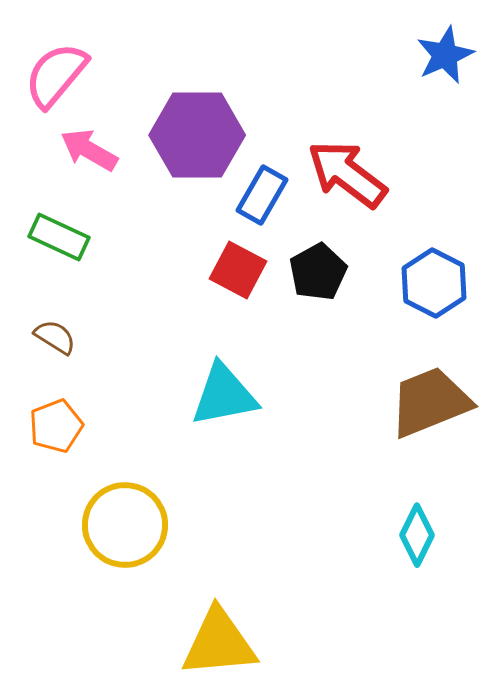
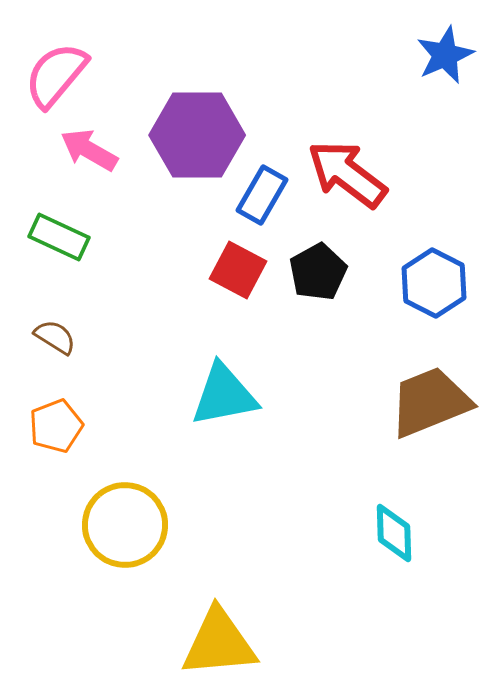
cyan diamond: moved 23 px left, 2 px up; rotated 28 degrees counterclockwise
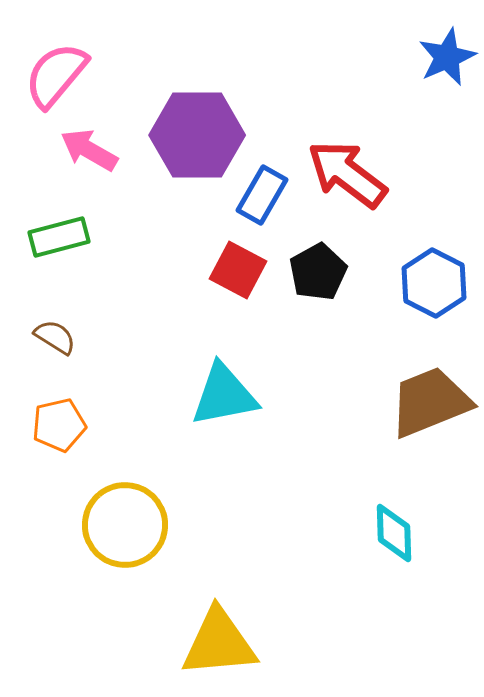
blue star: moved 2 px right, 2 px down
green rectangle: rotated 40 degrees counterclockwise
orange pentagon: moved 3 px right, 1 px up; rotated 8 degrees clockwise
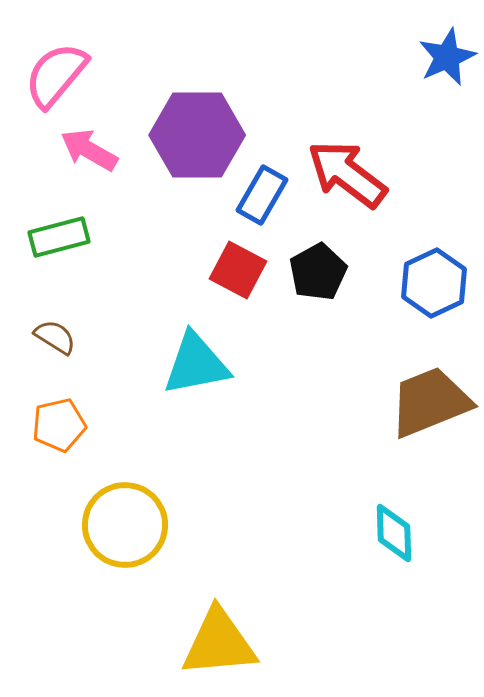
blue hexagon: rotated 8 degrees clockwise
cyan triangle: moved 28 px left, 31 px up
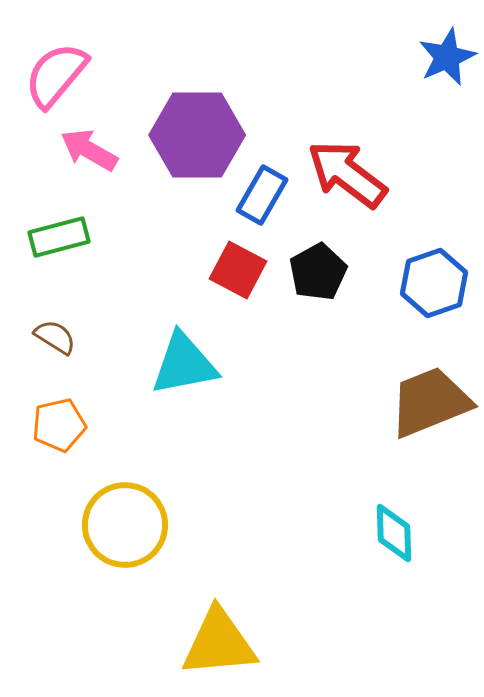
blue hexagon: rotated 6 degrees clockwise
cyan triangle: moved 12 px left
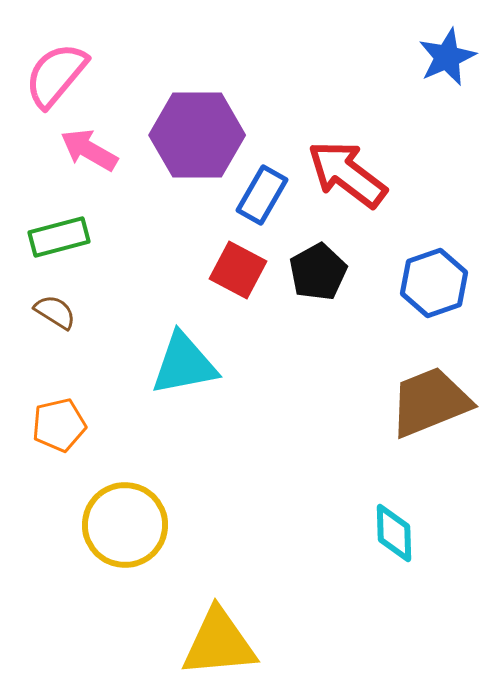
brown semicircle: moved 25 px up
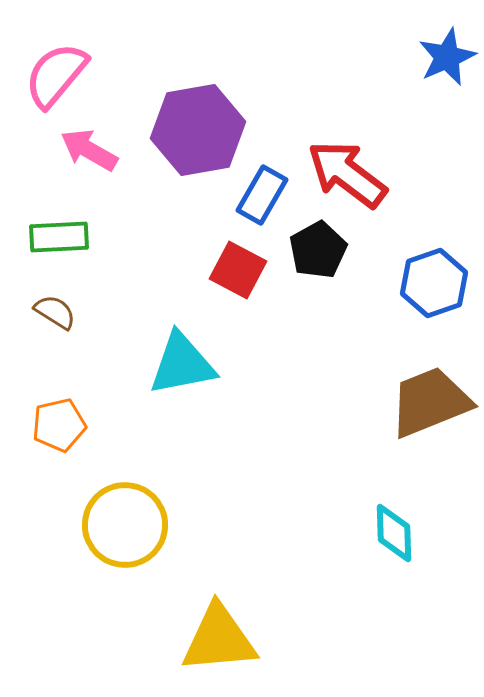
purple hexagon: moved 1 px right, 5 px up; rotated 10 degrees counterclockwise
green rectangle: rotated 12 degrees clockwise
black pentagon: moved 22 px up
cyan triangle: moved 2 px left
yellow triangle: moved 4 px up
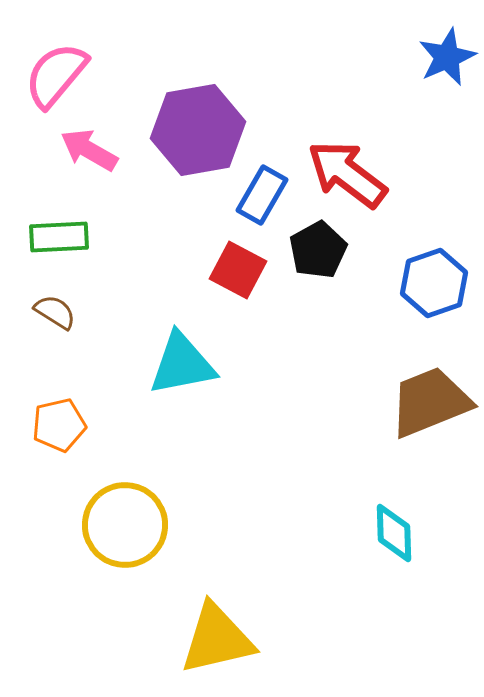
yellow triangle: moved 2 px left; rotated 8 degrees counterclockwise
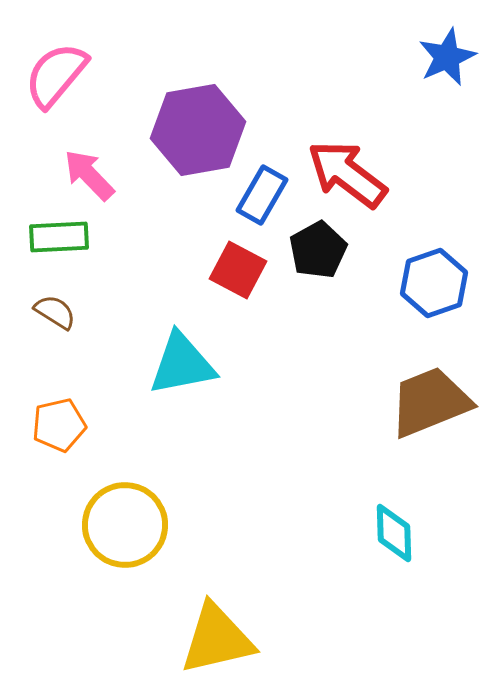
pink arrow: moved 25 px down; rotated 16 degrees clockwise
